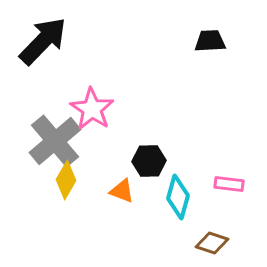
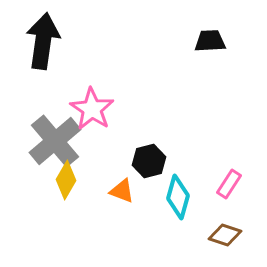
black arrow: rotated 36 degrees counterclockwise
black hexagon: rotated 12 degrees counterclockwise
pink rectangle: rotated 64 degrees counterclockwise
brown diamond: moved 13 px right, 8 px up
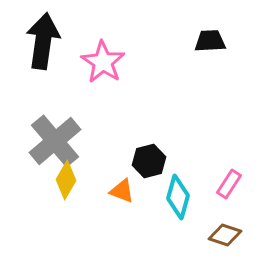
pink star: moved 11 px right, 47 px up
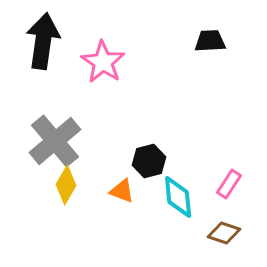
yellow diamond: moved 5 px down
cyan diamond: rotated 21 degrees counterclockwise
brown diamond: moved 1 px left, 2 px up
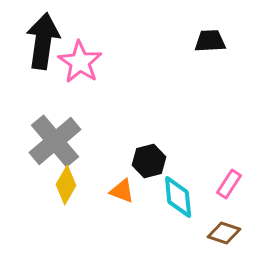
pink star: moved 23 px left
